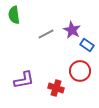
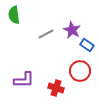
purple L-shape: rotated 10 degrees clockwise
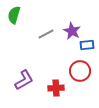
green semicircle: rotated 24 degrees clockwise
purple star: moved 1 px down
blue rectangle: rotated 40 degrees counterclockwise
purple L-shape: rotated 30 degrees counterclockwise
red cross: rotated 21 degrees counterclockwise
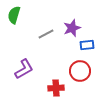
purple star: moved 3 px up; rotated 24 degrees clockwise
purple L-shape: moved 11 px up
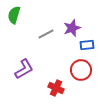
red circle: moved 1 px right, 1 px up
red cross: rotated 28 degrees clockwise
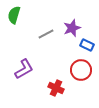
blue rectangle: rotated 32 degrees clockwise
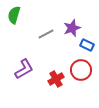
red cross: moved 9 px up; rotated 35 degrees clockwise
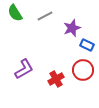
green semicircle: moved 1 px right, 2 px up; rotated 48 degrees counterclockwise
gray line: moved 1 px left, 18 px up
red circle: moved 2 px right
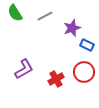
red circle: moved 1 px right, 2 px down
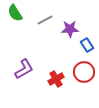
gray line: moved 4 px down
purple star: moved 2 px left, 1 px down; rotated 18 degrees clockwise
blue rectangle: rotated 32 degrees clockwise
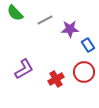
green semicircle: rotated 12 degrees counterclockwise
blue rectangle: moved 1 px right
